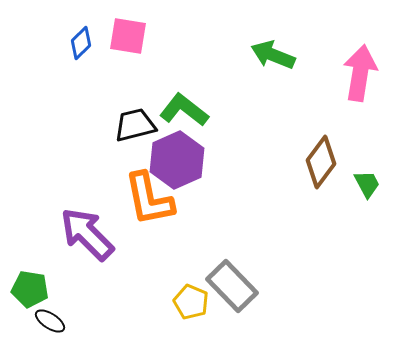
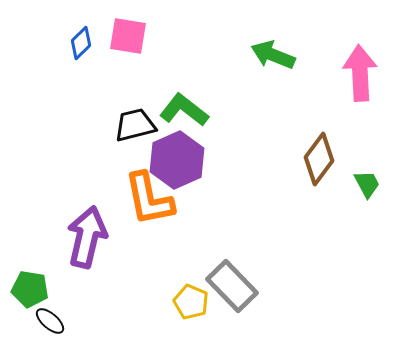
pink arrow: rotated 12 degrees counterclockwise
brown diamond: moved 2 px left, 3 px up
purple arrow: moved 3 px down; rotated 58 degrees clockwise
black ellipse: rotated 8 degrees clockwise
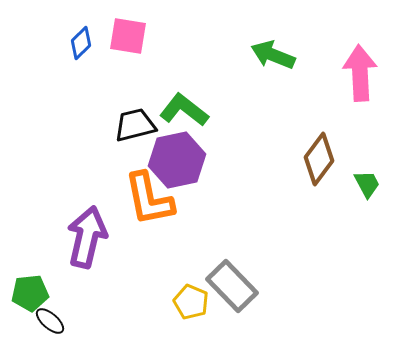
purple hexagon: rotated 12 degrees clockwise
green pentagon: moved 4 px down; rotated 15 degrees counterclockwise
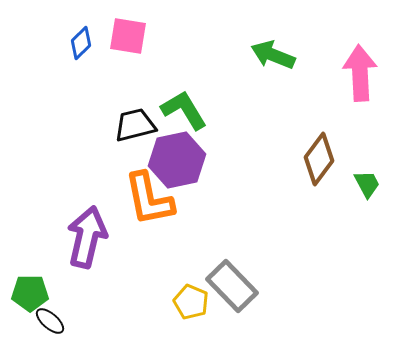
green L-shape: rotated 21 degrees clockwise
green pentagon: rotated 6 degrees clockwise
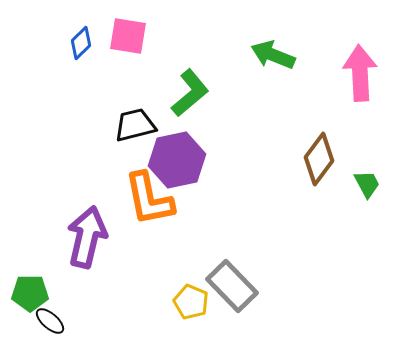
green L-shape: moved 6 px right, 17 px up; rotated 81 degrees clockwise
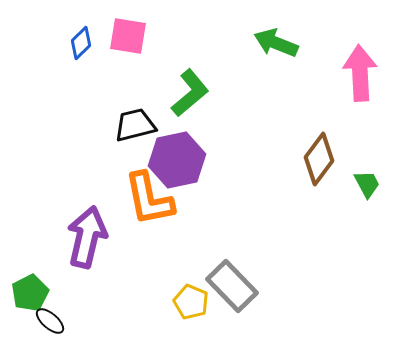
green arrow: moved 3 px right, 12 px up
green pentagon: rotated 27 degrees counterclockwise
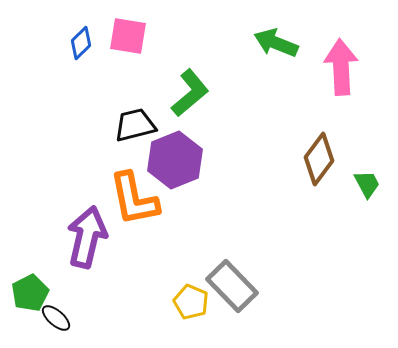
pink arrow: moved 19 px left, 6 px up
purple hexagon: moved 2 px left; rotated 10 degrees counterclockwise
orange L-shape: moved 15 px left
black ellipse: moved 6 px right, 3 px up
